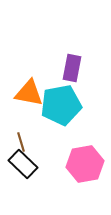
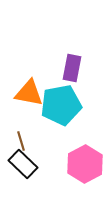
brown line: moved 1 px up
pink hexagon: rotated 18 degrees counterclockwise
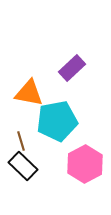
purple rectangle: rotated 36 degrees clockwise
cyan pentagon: moved 4 px left, 16 px down
black rectangle: moved 2 px down
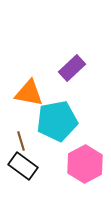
black rectangle: rotated 8 degrees counterclockwise
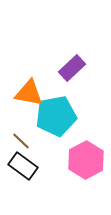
cyan pentagon: moved 1 px left, 5 px up
brown line: rotated 30 degrees counterclockwise
pink hexagon: moved 1 px right, 4 px up
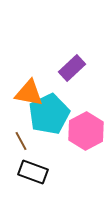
cyan pentagon: moved 7 px left, 2 px up; rotated 15 degrees counterclockwise
brown line: rotated 18 degrees clockwise
pink hexagon: moved 29 px up
black rectangle: moved 10 px right, 6 px down; rotated 16 degrees counterclockwise
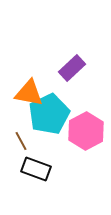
black rectangle: moved 3 px right, 3 px up
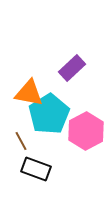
cyan pentagon: rotated 6 degrees counterclockwise
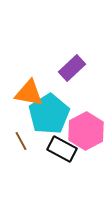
black rectangle: moved 26 px right, 20 px up; rotated 8 degrees clockwise
